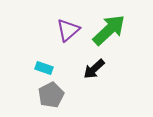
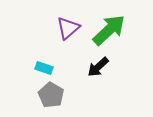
purple triangle: moved 2 px up
black arrow: moved 4 px right, 2 px up
gray pentagon: rotated 15 degrees counterclockwise
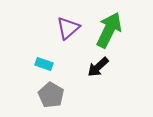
green arrow: rotated 21 degrees counterclockwise
cyan rectangle: moved 4 px up
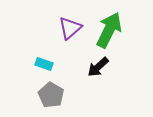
purple triangle: moved 2 px right
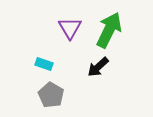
purple triangle: rotated 20 degrees counterclockwise
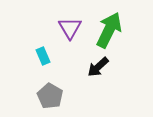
cyan rectangle: moved 1 px left, 8 px up; rotated 48 degrees clockwise
gray pentagon: moved 1 px left, 1 px down
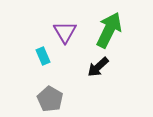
purple triangle: moved 5 px left, 4 px down
gray pentagon: moved 3 px down
